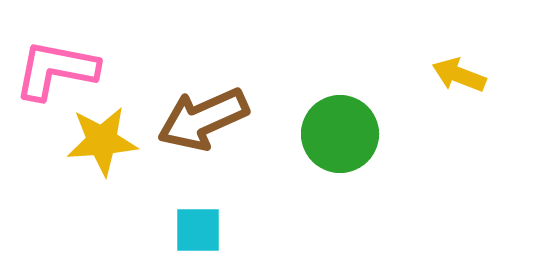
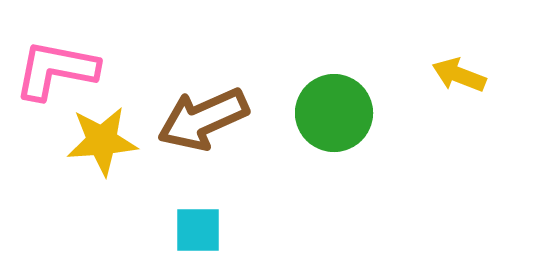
green circle: moved 6 px left, 21 px up
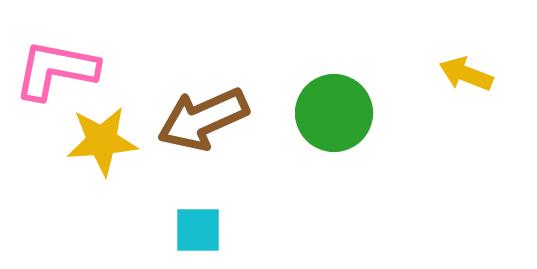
yellow arrow: moved 7 px right, 1 px up
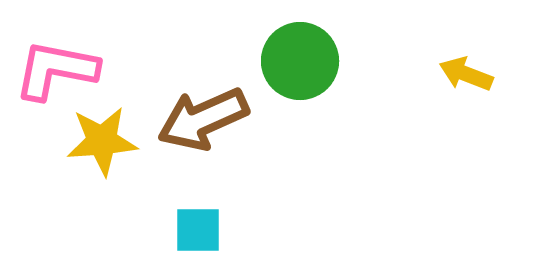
green circle: moved 34 px left, 52 px up
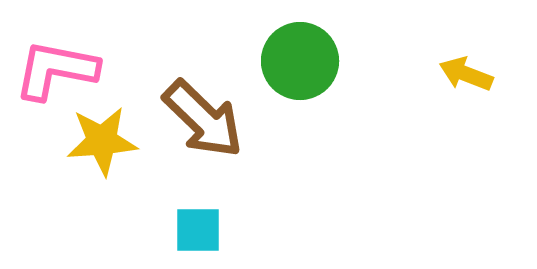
brown arrow: rotated 112 degrees counterclockwise
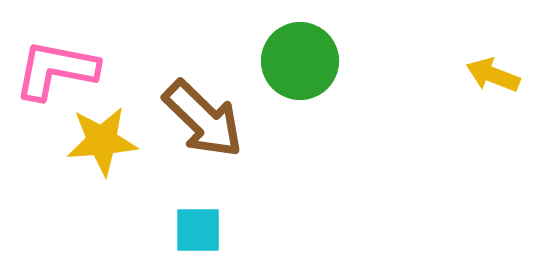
yellow arrow: moved 27 px right, 1 px down
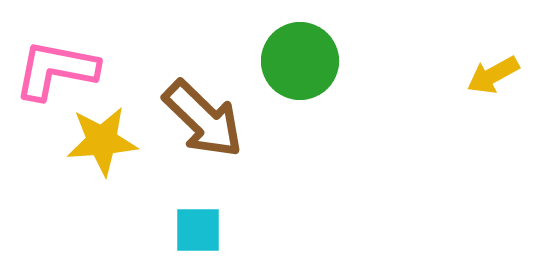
yellow arrow: rotated 50 degrees counterclockwise
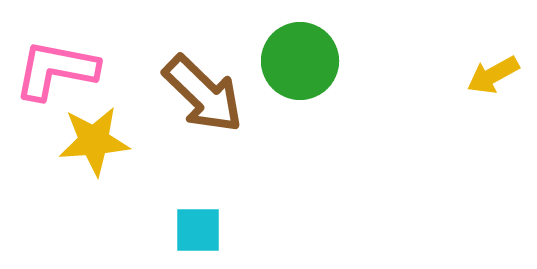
brown arrow: moved 25 px up
yellow star: moved 8 px left
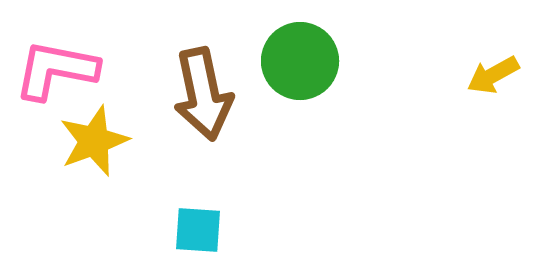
brown arrow: rotated 34 degrees clockwise
yellow star: rotated 16 degrees counterclockwise
cyan square: rotated 4 degrees clockwise
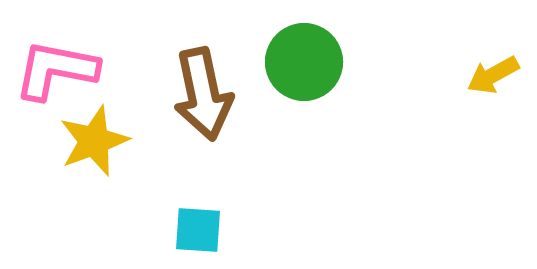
green circle: moved 4 px right, 1 px down
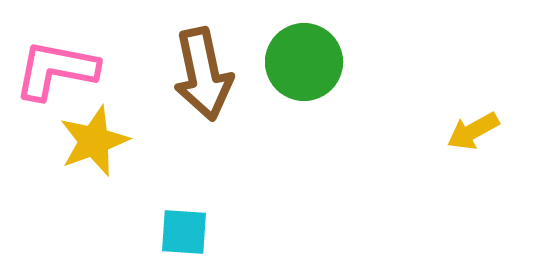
yellow arrow: moved 20 px left, 56 px down
brown arrow: moved 20 px up
cyan square: moved 14 px left, 2 px down
